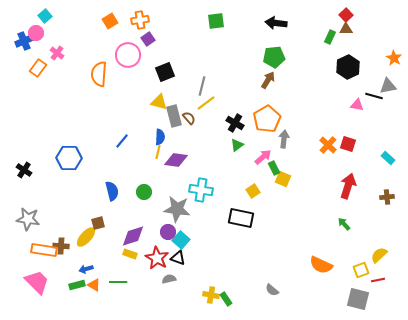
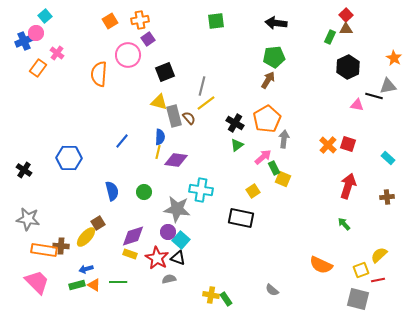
brown square at (98, 223): rotated 16 degrees counterclockwise
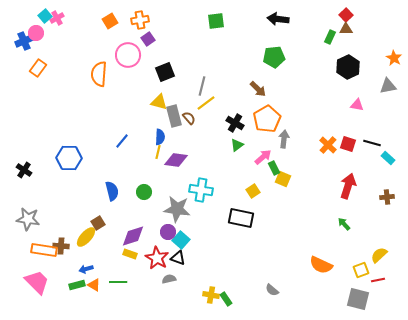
black arrow at (276, 23): moved 2 px right, 4 px up
pink cross at (57, 53): moved 35 px up; rotated 24 degrees clockwise
brown arrow at (268, 80): moved 10 px left, 9 px down; rotated 102 degrees clockwise
black line at (374, 96): moved 2 px left, 47 px down
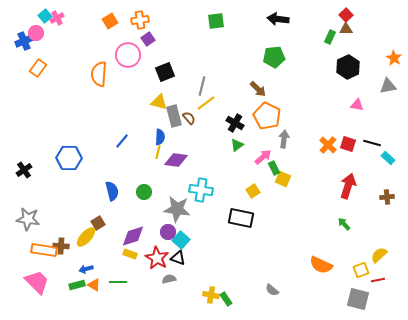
orange pentagon at (267, 119): moved 3 px up; rotated 16 degrees counterclockwise
black cross at (24, 170): rotated 21 degrees clockwise
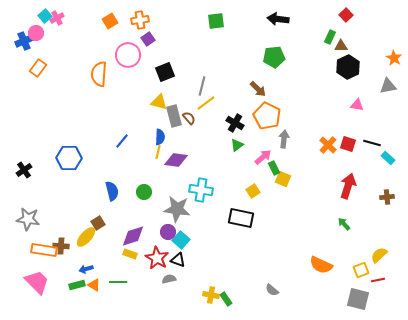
brown triangle at (346, 29): moved 5 px left, 17 px down
black triangle at (178, 258): moved 2 px down
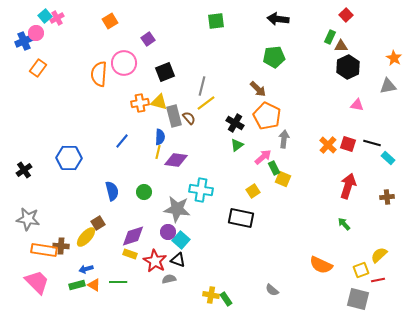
orange cross at (140, 20): moved 83 px down
pink circle at (128, 55): moved 4 px left, 8 px down
red star at (157, 258): moved 2 px left, 3 px down
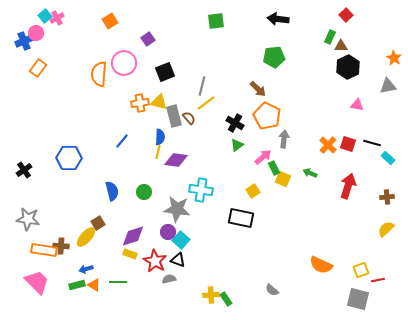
green arrow at (344, 224): moved 34 px left, 51 px up; rotated 24 degrees counterclockwise
yellow semicircle at (379, 255): moved 7 px right, 26 px up
yellow cross at (211, 295): rotated 14 degrees counterclockwise
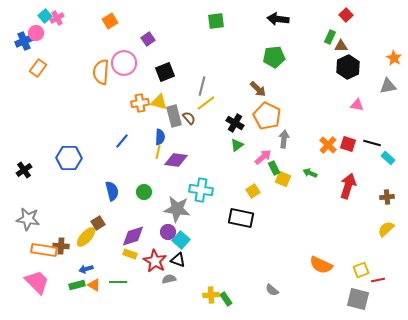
orange semicircle at (99, 74): moved 2 px right, 2 px up
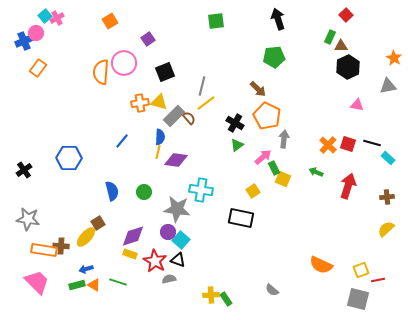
black arrow at (278, 19): rotated 65 degrees clockwise
gray rectangle at (174, 116): rotated 60 degrees clockwise
green arrow at (310, 173): moved 6 px right, 1 px up
green line at (118, 282): rotated 18 degrees clockwise
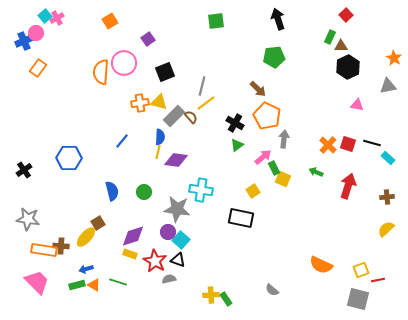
brown semicircle at (189, 118): moved 2 px right, 1 px up
